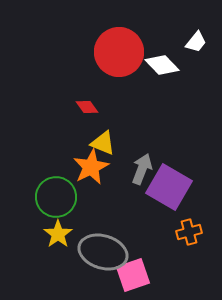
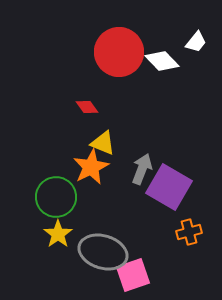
white diamond: moved 4 px up
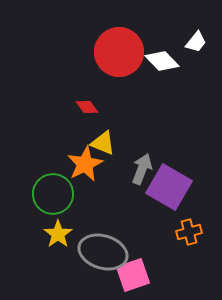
orange star: moved 6 px left, 3 px up
green circle: moved 3 px left, 3 px up
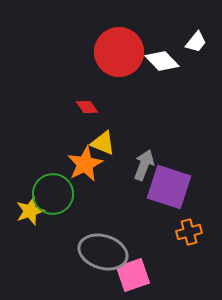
gray arrow: moved 2 px right, 4 px up
purple square: rotated 12 degrees counterclockwise
yellow star: moved 28 px left, 23 px up; rotated 16 degrees clockwise
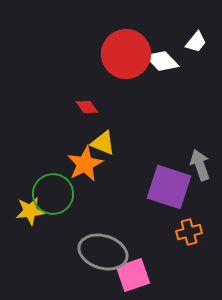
red circle: moved 7 px right, 2 px down
gray arrow: moved 56 px right; rotated 40 degrees counterclockwise
yellow star: rotated 12 degrees clockwise
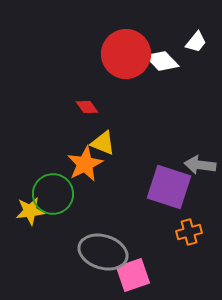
gray arrow: rotated 64 degrees counterclockwise
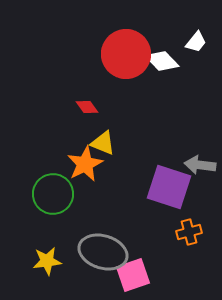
yellow star: moved 17 px right, 50 px down
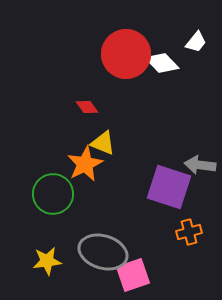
white diamond: moved 2 px down
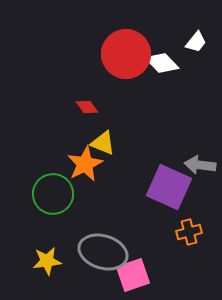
purple square: rotated 6 degrees clockwise
